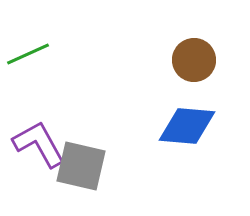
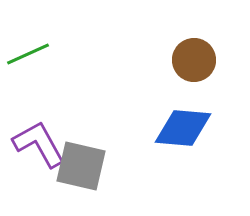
blue diamond: moved 4 px left, 2 px down
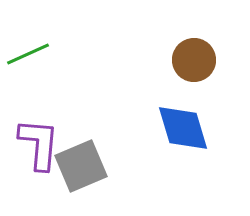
blue diamond: rotated 68 degrees clockwise
purple L-shape: rotated 34 degrees clockwise
gray square: rotated 36 degrees counterclockwise
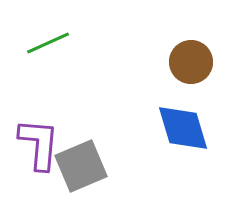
green line: moved 20 px right, 11 px up
brown circle: moved 3 px left, 2 px down
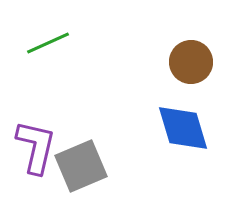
purple L-shape: moved 3 px left, 3 px down; rotated 8 degrees clockwise
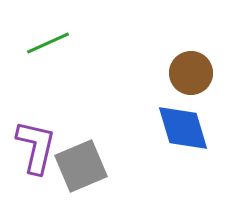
brown circle: moved 11 px down
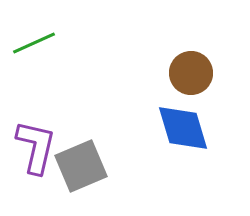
green line: moved 14 px left
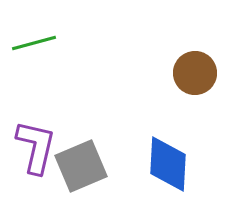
green line: rotated 9 degrees clockwise
brown circle: moved 4 px right
blue diamond: moved 15 px left, 36 px down; rotated 20 degrees clockwise
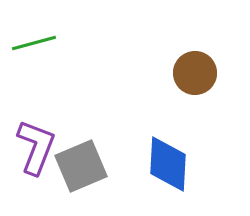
purple L-shape: rotated 8 degrees clockwise
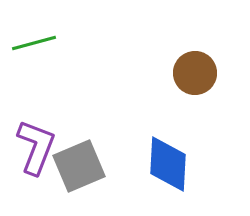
gray square: moved 2 px left
